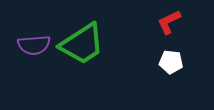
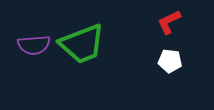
green trapezoid: rotated 12 degrees clockwise
white pentagon: moved 1 px left, 1 px up
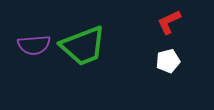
green trapezoid: moved 1 px right, 2 px down
white pentagon: moved 2 px left; rotated 20 degrees counterclockwise
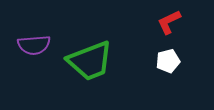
green trapezoid: moved 7 px right, 15 px down
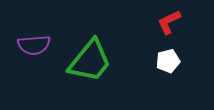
green trapezoid: rotated 30 degrees counterclockwise
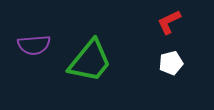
white pentagon: moved 3 px right, 2 px down
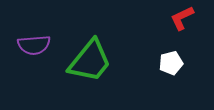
red L-shape: moved 13 px right, 4 px up
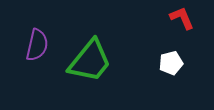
red L-shape: rotated 92 degrees clockwise
purple semicircle: moved 3 px right; rotated 72 degrees counterclockwise
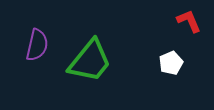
red L-shape: moved 7 px right, 3 px down
white pentagon: rotated 10 degrees counterclockwise
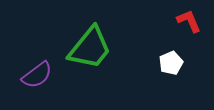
purple semicircle: moved 30 px down; rotated 40 degrees clockwise
green trapezoid: moved 13 px up
